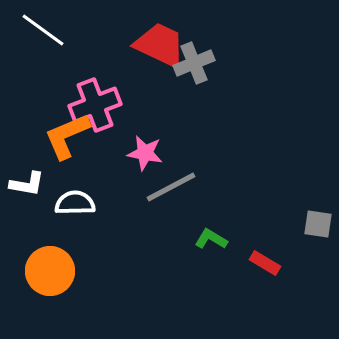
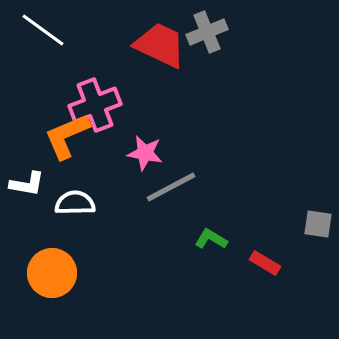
gray cross: moved 13 px right, 31 px up
orange circle: moved 2 px right, 2 px down
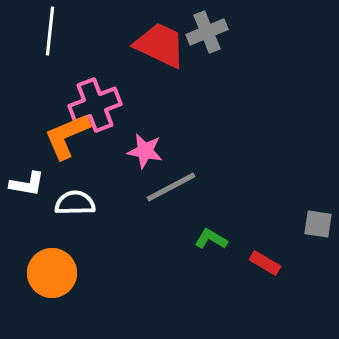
white line: moved 7 px right, 1 px down; rotated 60 degrees clockwise
pink star: moved 2 px up
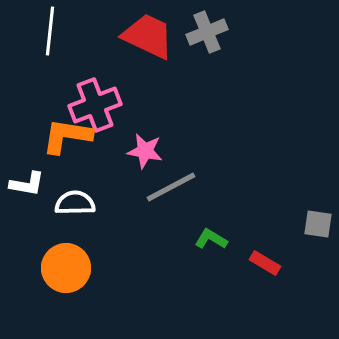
red trapezoid: moved 12 px left, 9 px up
orange L-shape: rotated 32 degrees clockwise
orange circle: moved 14 px right, 5 px up
